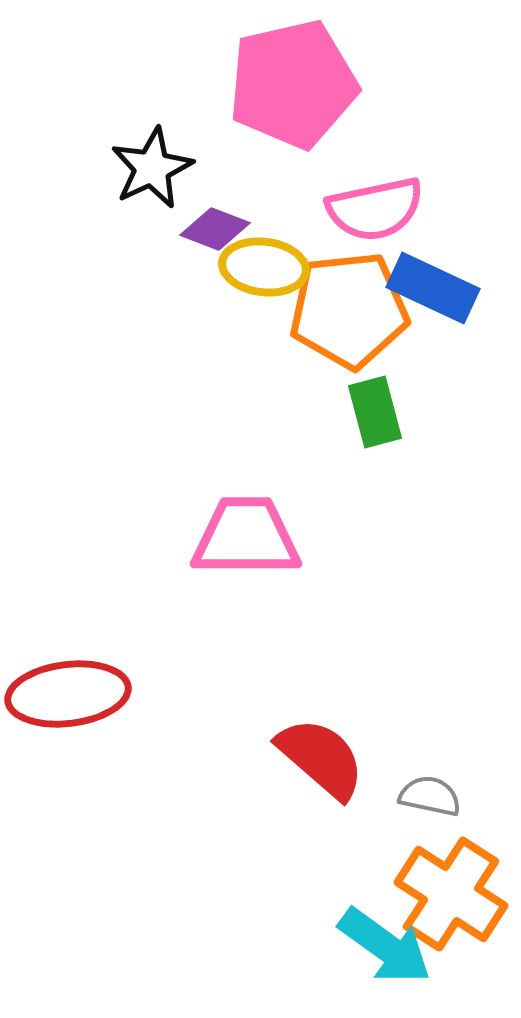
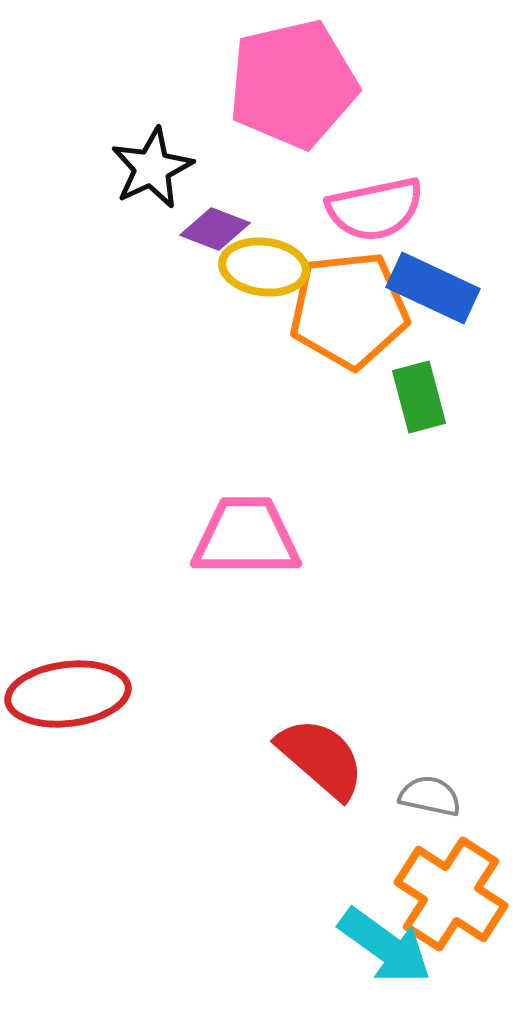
green rectangle: moved 44 px right, 15 px up
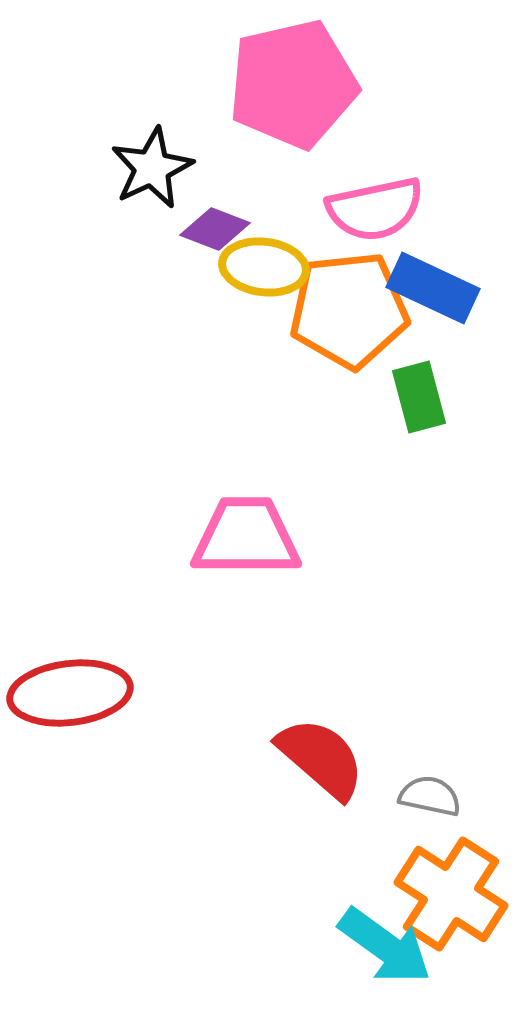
red ellipse: moved 2 px right, 1 px up
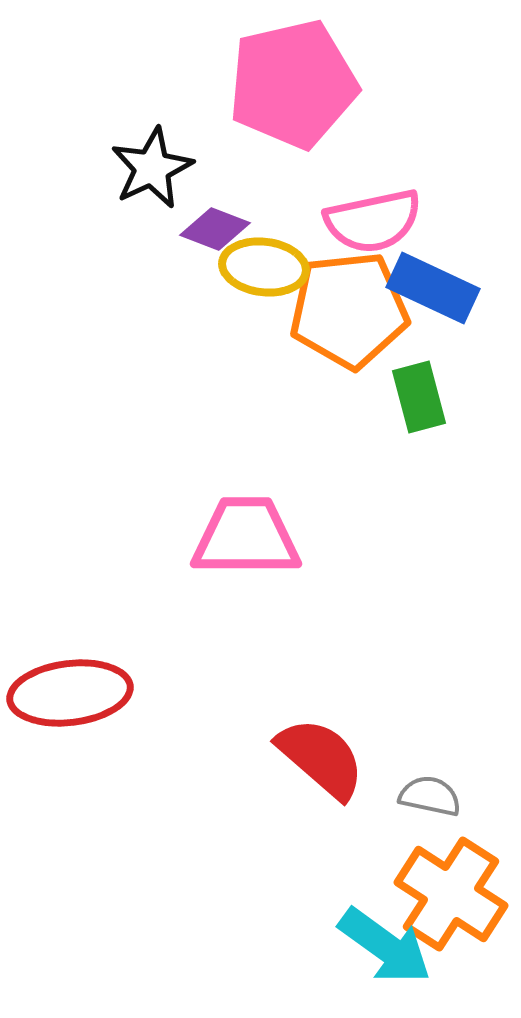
pink semicircle: moved 2 px left, 12 px down
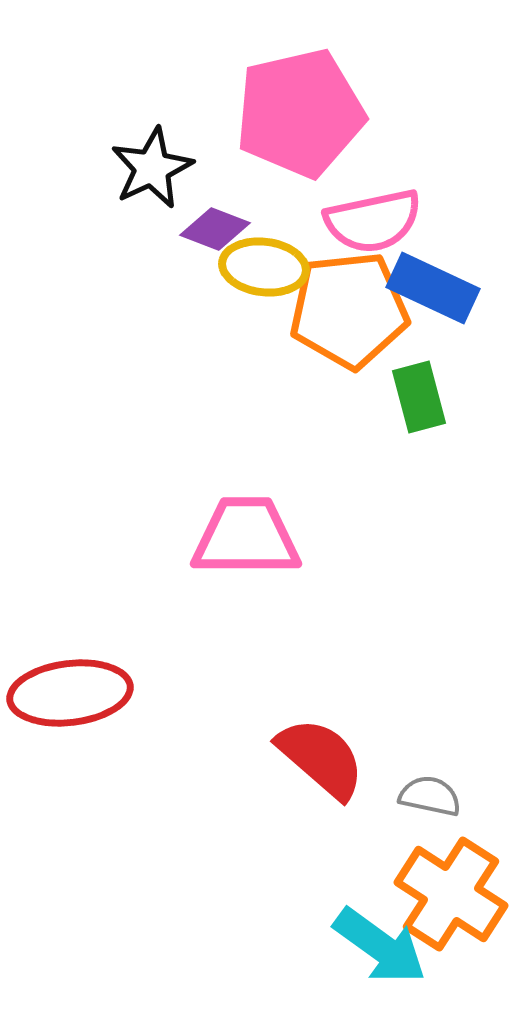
pink pentagon: moved 7 px right, 29 px down
cyan arrow: moved 5 px left
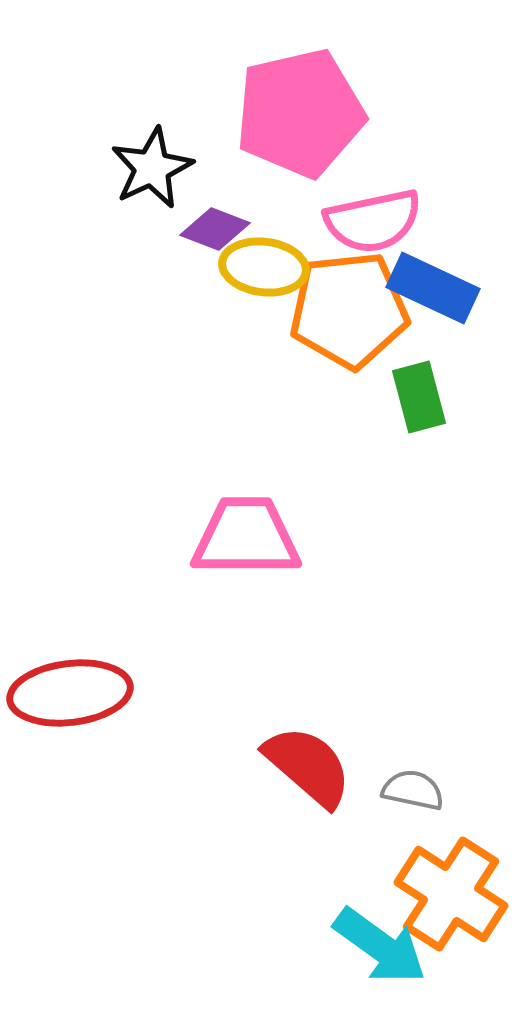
red semicircle: moved 13 px left, 8 px down
gray semicircle: moved 17 px left, 6 px up
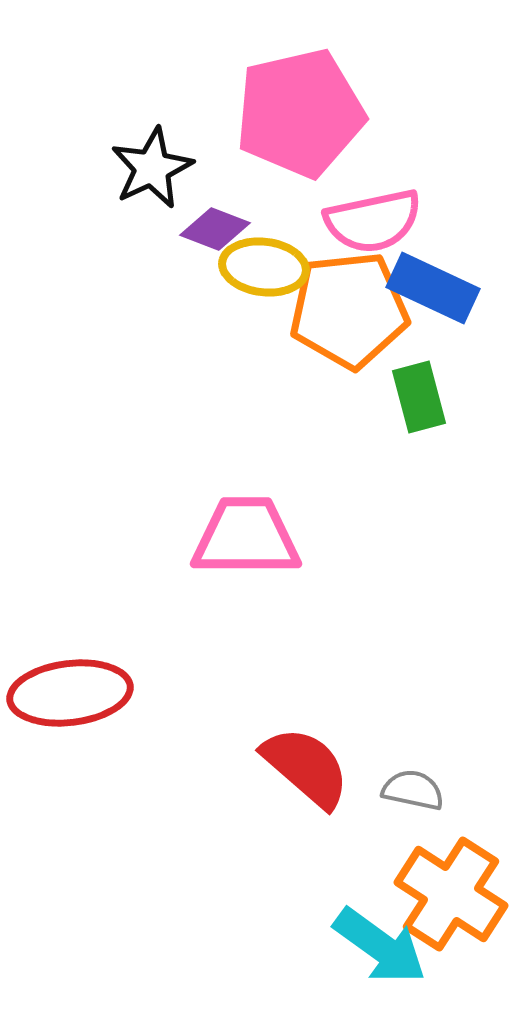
red semicircle: moved 2 px left, 1 px down
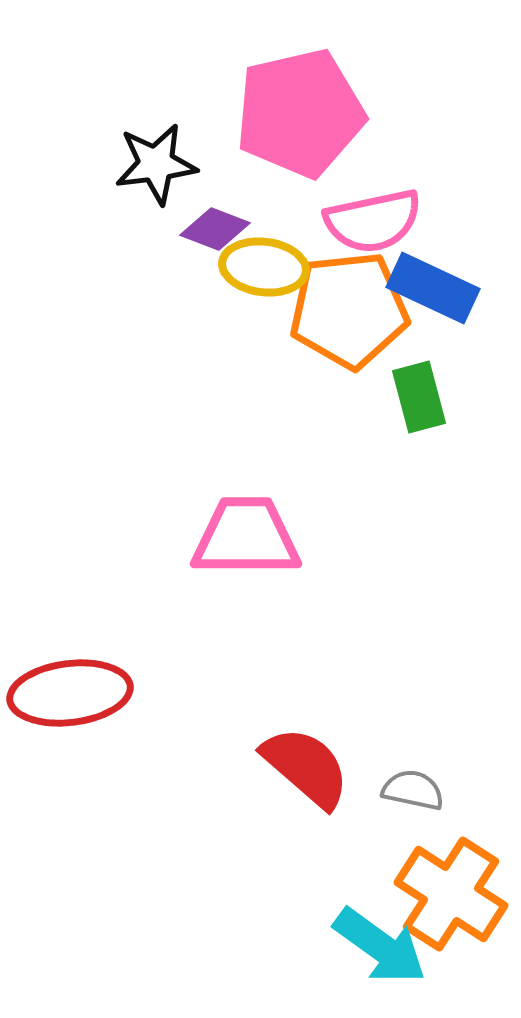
black star: moved 4 px right, 4 px up; rotated 18 degrees clockwise
